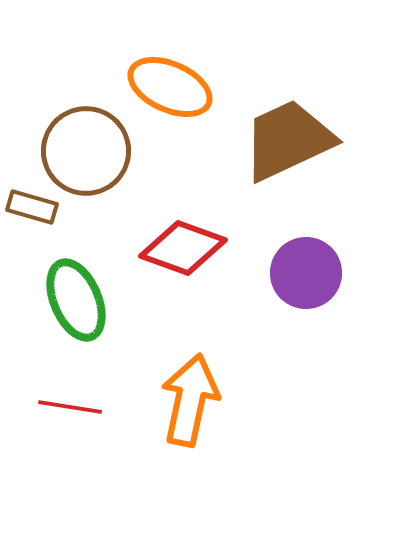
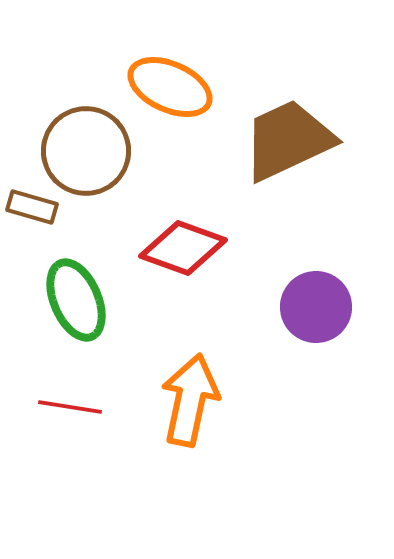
purple circle: moved 10 px right, 34 px down
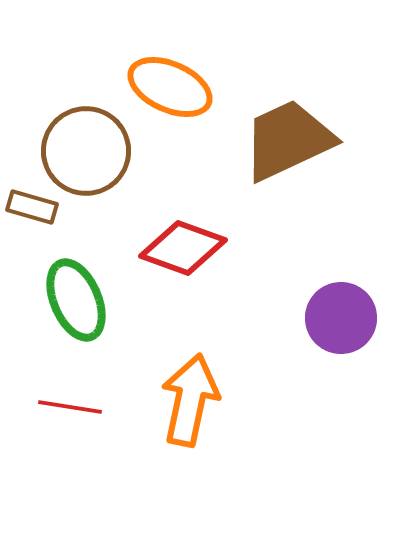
purple circle: moved 25 px right, 11 px down
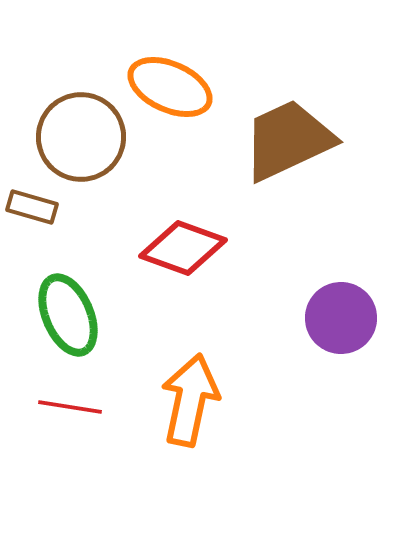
brown circle: moved 5 px left, 14 px up
green ellipse: moved 8 px left, 15 px down
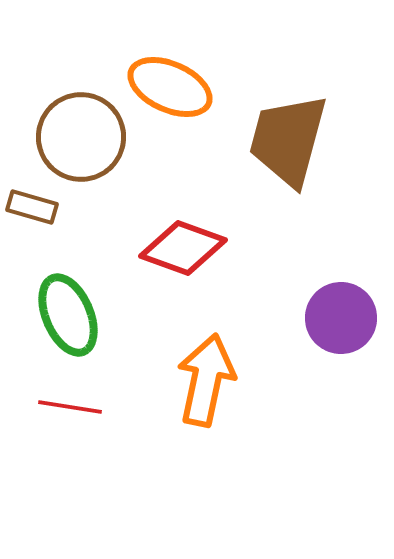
brown trapezoid: rotated 50 degrees counterclockwise
orange arrow: moved 16 px right, 20 px up
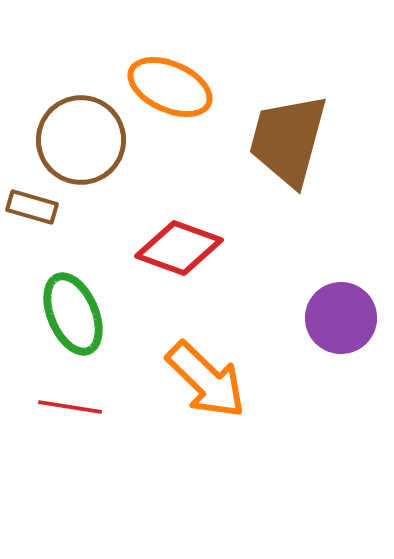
brown circle: moved 3 px down
red diamond: moved 4 px left
green ellipse: moved 5 px right, 1 px up
orange arrow: rotated 122 degrees clockwise
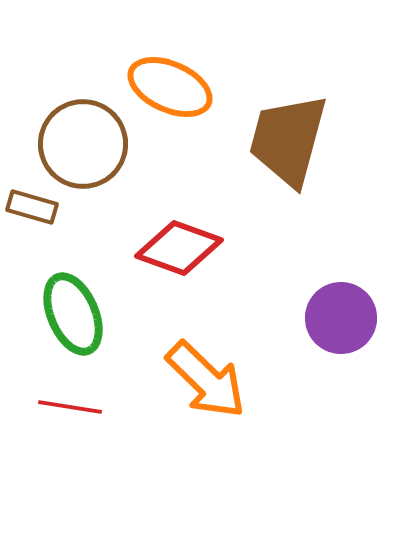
brown circle: moved 2 px right, 4 px down
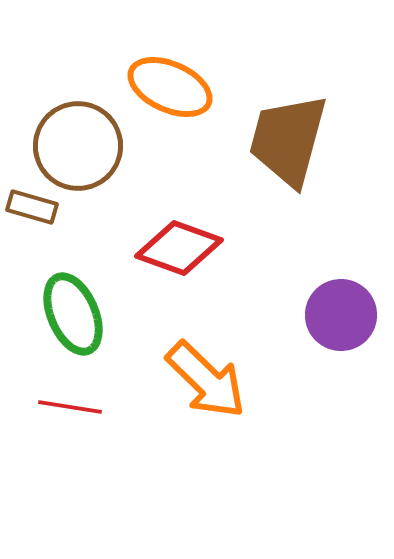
brown circle: moved 5 px left, 2 px down
purple circle: moved 3 px up
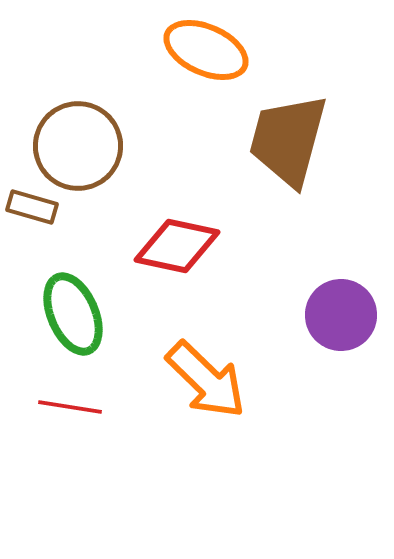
orange ellipse: moved 36 px right, 37 px up
red diamond: moved 2 px left, 2 px up; rotated 8 degrees counterclockwise
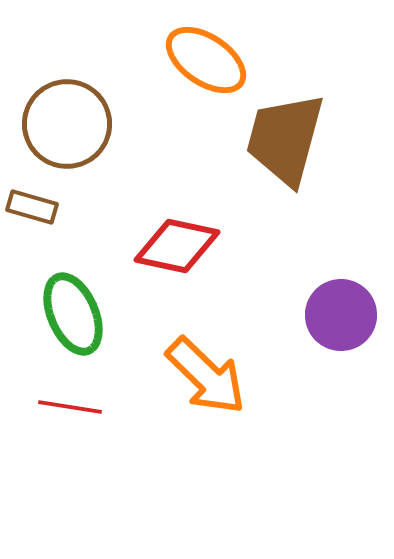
orange ellipse: moved 10 px down; rotated 10 degrees clockwise
brown trapezoid: moved 3 px left, 1 px up
brown circle: moved 11 px left, 22 px up
orange arrow: moved 4 px up
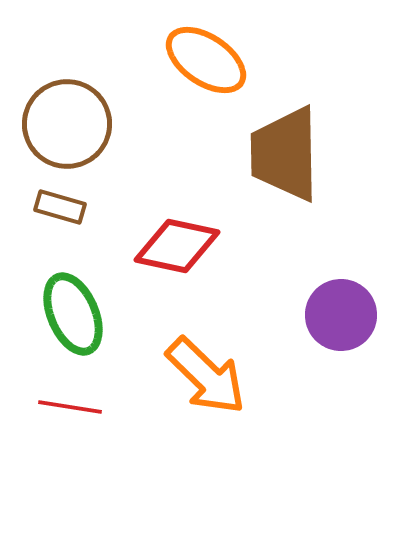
brown trapezoid: moved 15 px down; rotated 16 degrees counterclockwise
brown rectangle: moved 28 px right
